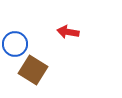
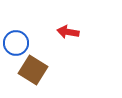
blue circle: moved 1 px right, 1 px up
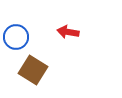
blue circle: moved 6 px up
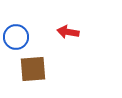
brown square: moved 1 px up; rotated 36 degrees counterclockwise
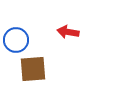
blue circle: moved 3 px down
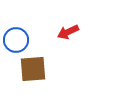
red arrow: rotated 35 degrees counterclockwise
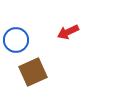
brown square: moved 3 px down; rotated 20 degrees counterclockwise
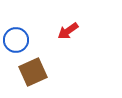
red arrow: moved 1 px up; rotated 10 degrees counterclockwise
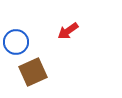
blue circle: moved 2 px down
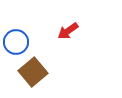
brown square: rotated 16 degrees counterclockwise
